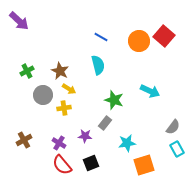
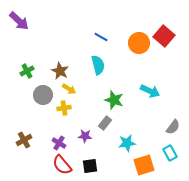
orange circle: moved 2 px down
cyan rectangle: moved 7 px left, 4 px down
black square: moved 1 px left, 3 px down; rotated 14 degrees clockwise
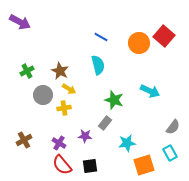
purple arrow: moved 1 px right, 1 px down; rotated 15 degrees counterclockwise
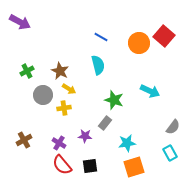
orange square: moved 10 px left, 2 px down
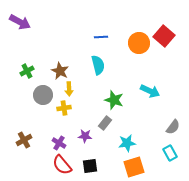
blue line: rotated 32 degrees counterclockwise
yellow arrow: rotated 56 degrees clockwise
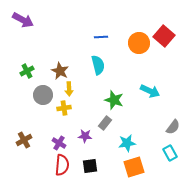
purple arrow: moved 3 px right, 2 px up
red semicircle: rotated 135 degrees counterclockwise
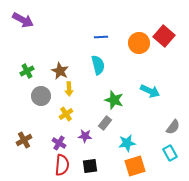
gray circle: moved 2 px left, 1 px down
yellow cross: moved 2 px right, 6 px down; rotated 24 degrees counterclockwise
orange square: moved 1 px right, 1 px up
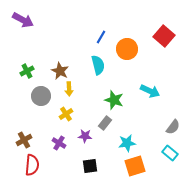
blue line: rotated 56 degrees counterclockwise
orange circle: moved 12 px left, 6 px down
cyan rectangle: rotated 21 degrees counterclockwise
red semicircle: moved 30 px left
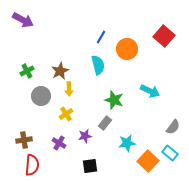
brown star: rotated 18 degrees clockwise
purple star: rotated 16 degrees counterclockwise
brown cross: rotated 21 degrees clockwise
orange square: moved 13 px right, 5 px up; rotated 30 degrees counterclockwise
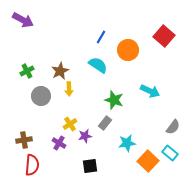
orange circle: moved 1 px right, 1 px down
cyan semicircle: rotated 42 degrees counterclockwise
yellow cross: moved 4 px right, 10 px down
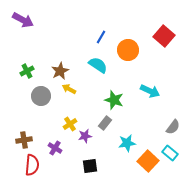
yellow arrow: rotated 120 degrees clockwise
purple cross: moved 4 px left, 5 px down
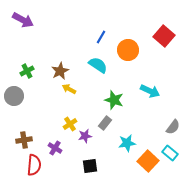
gray circle: moved 27 px left
red semicircle: moved 2 px right
